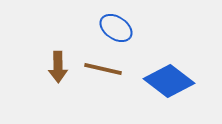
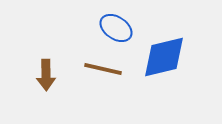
brown arrow: moved 12 px left, 8 px down
blue diamond: moved 5 px left, 24 px up; rotated 51 degrees counterclockwise
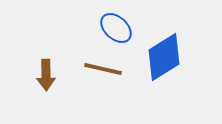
blue ellipse: rotated 8 degrees clockwise
blue diamond: rotated 18 degrees counterclockwise
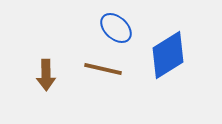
blue diamond: moved 4 px right, 2 px up
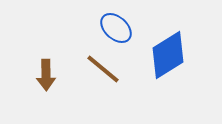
brown line: rotated 27 degrees clockwise
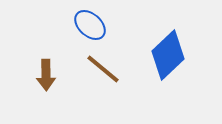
blue ellipse: moved 26 px left, 3 px up
blue diamond: rotated 12 degrees counterclockwise
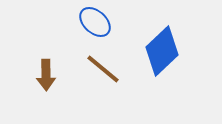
blue ellipse: moved 5 px right, 3 px up
blue diamond: moved 6 px left, 4 px up
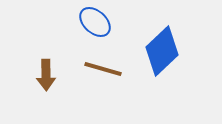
brown line: rotated 24 degrees counterclockwise
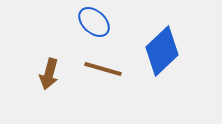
blue ellipse: moved 1 px left
brown arrow: moved 3 px right, 1 px up; rotated 16 degrees clockwise
